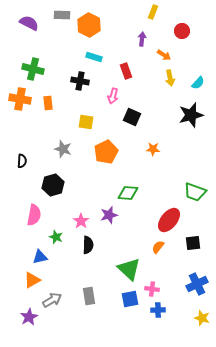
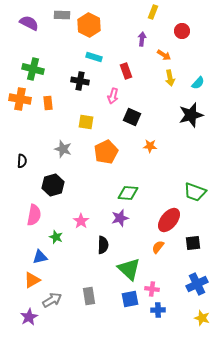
orange star at (153, 149): moved 3 px left, 3 px up
purple star at (109, 215): moved 11 px right, 3 px down
black semicircle at (88, 245): moved 15 px right
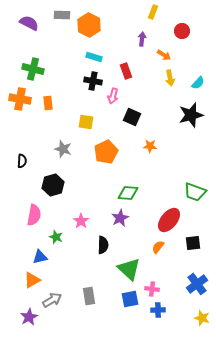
black cross at (80, 81): moved 13 px right
purple star at (120, 218): rotated 12 degrees counterclockwise
blue cross at (197, 284): rotated 10 degrees counterclockwise
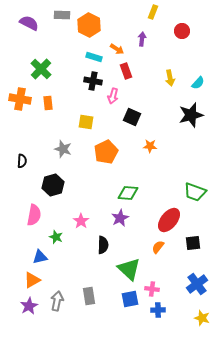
orange arrow at (164, 55): moved 47 px left, 6 px up
green cross at (33, 69): moved 8 px right; rotated 30 degrees clockwise
gray arrow at (52, 300): moved 5 px right, 1 px down; rotated 48 degrees counterclockwise
purple star at (29, 317): moved 11 px up
